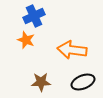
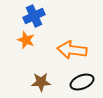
black ellipse: moved 1 px left
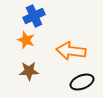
orange arrow: moved 1 px left, 1 px down
brown star: moved 12 px left, 11 px up
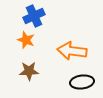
orange arrow: moved 1 px right
black ellipse: rotated 15 degrees clockwise
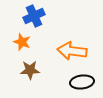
orange star: moved 4 px left, 2 px down
brown star: moved 1 px right, 1 px up
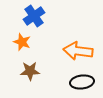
blue cross: rotated 10 degrees counterclockwise
orange arrow: moved 6 px right
brown star: moved 1 px down
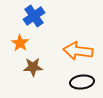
orange star: moved 2 px left, 1 px down; rotated 12 degrees clockwise
brown star: moved 3 px right, 4 px up
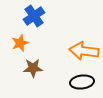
orange star: rotated 18 degrees clockwise
orange arrow: moved 6 px right
brown star: moved 1 px down
